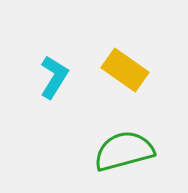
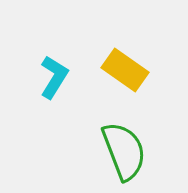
green semicircle: rotated 84 degrees clockwise
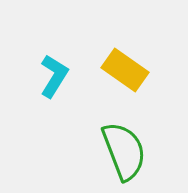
cyan L-shape: moved 1 px up
